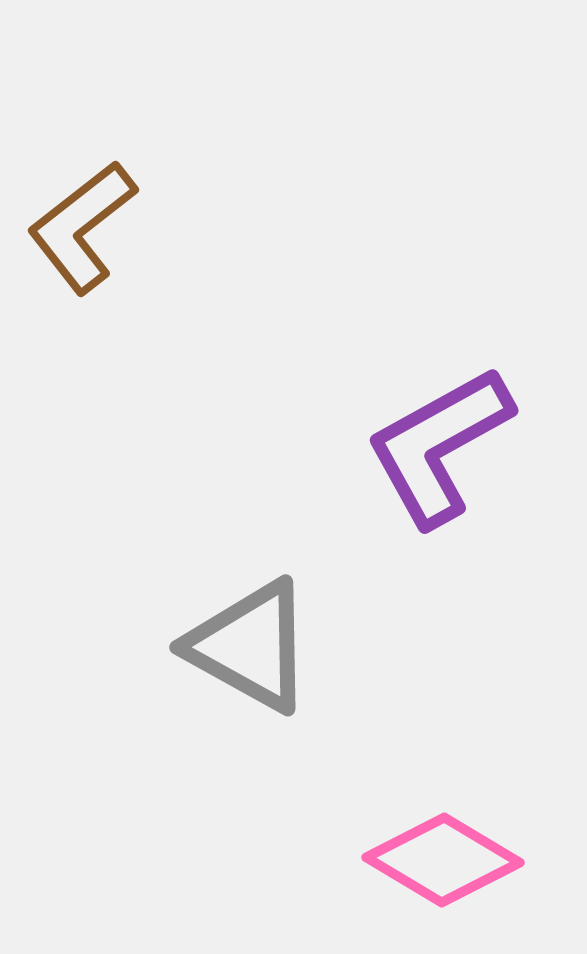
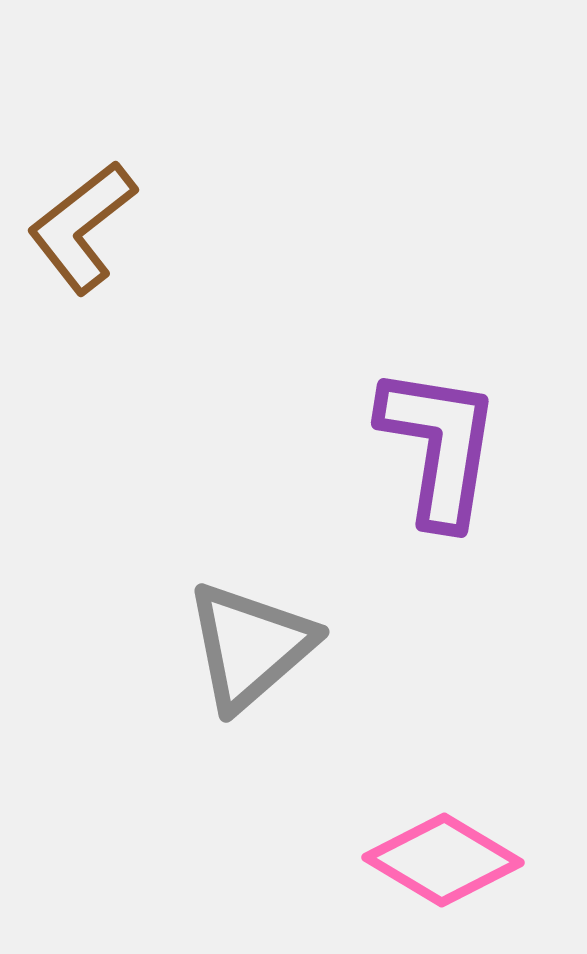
purple L-shape: rotated 128 degrees clockwise
gray triangle: rotated 50 degrees clockwise
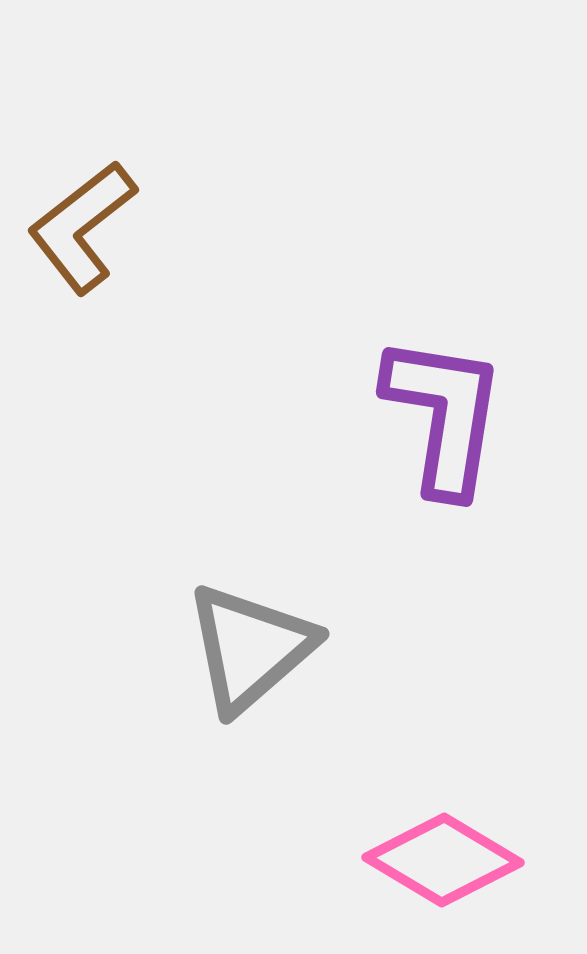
purple L-shape: moved 5 px right, 31 px up
gray triangle: moved 2 px down
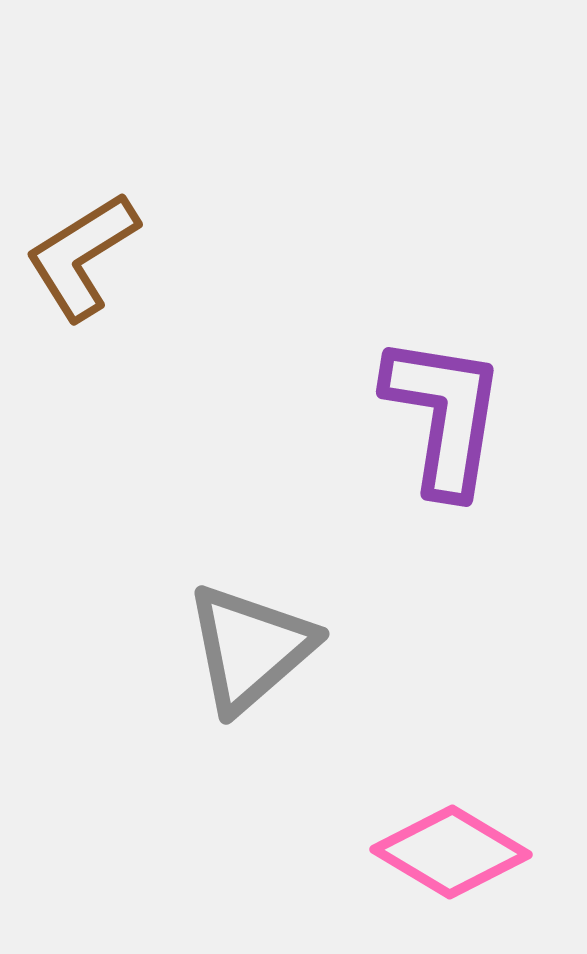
brown L-shape: moved 29 px down; rotated 6 degrees clockwise
pink diamond: moved 8 px right, 8 px up
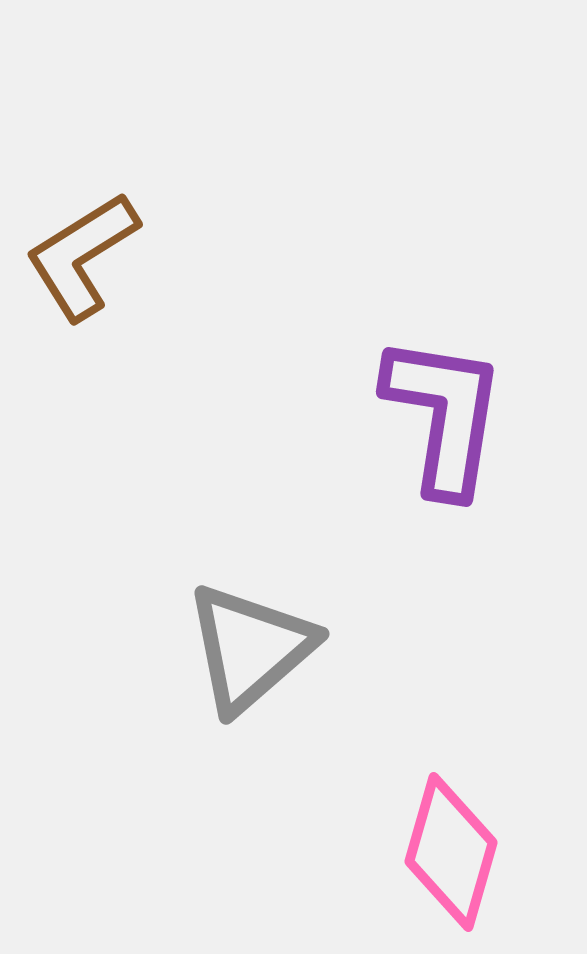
pink diamond: rotated 75 degrees clockwise
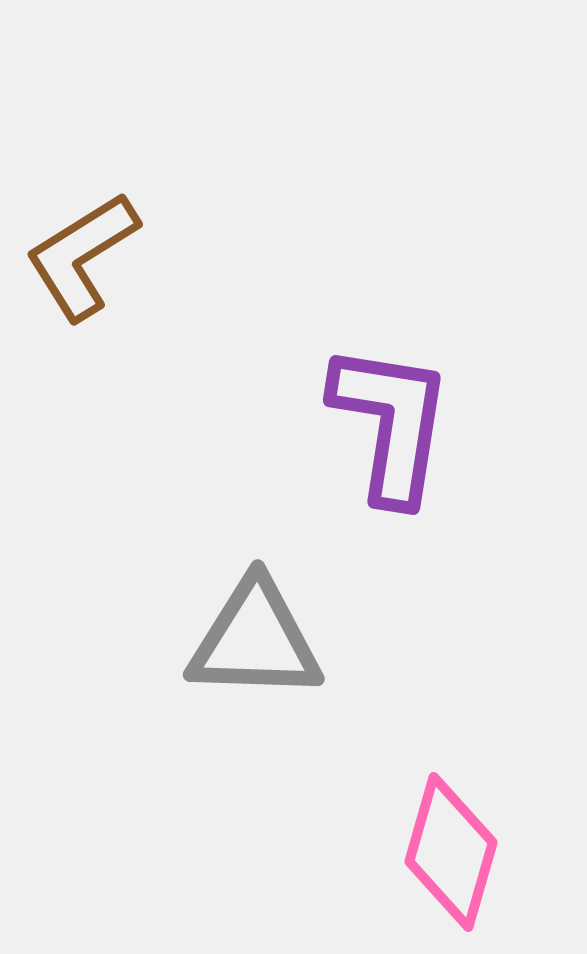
purple L-shape: moved 53 px left, 8 px down
gray triangle: moved 5 px right, 8 px up; rotated 43 degrees clockwise
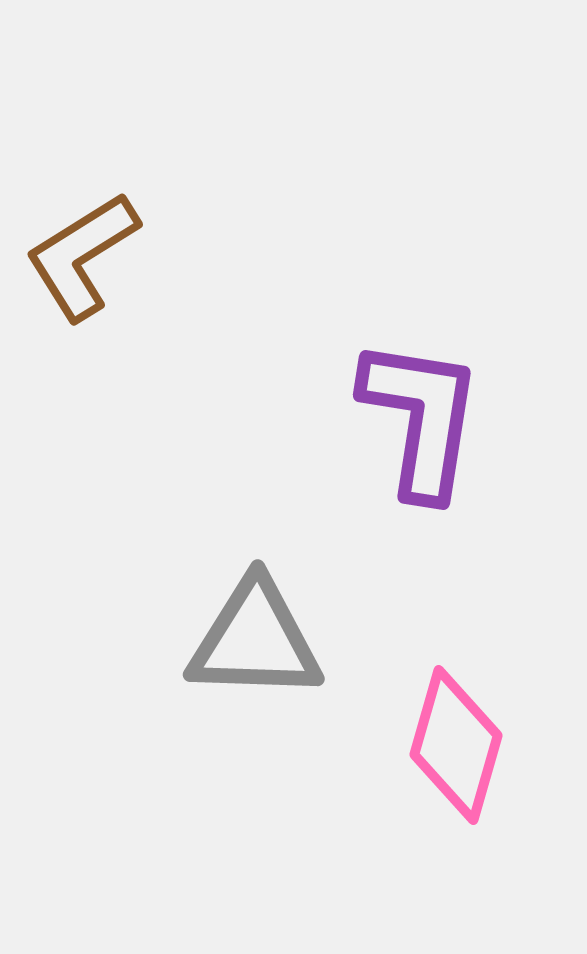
purple L-shape: moved 30 px right, 5 px up
pink diamond: moved 5 px right, 107 px up
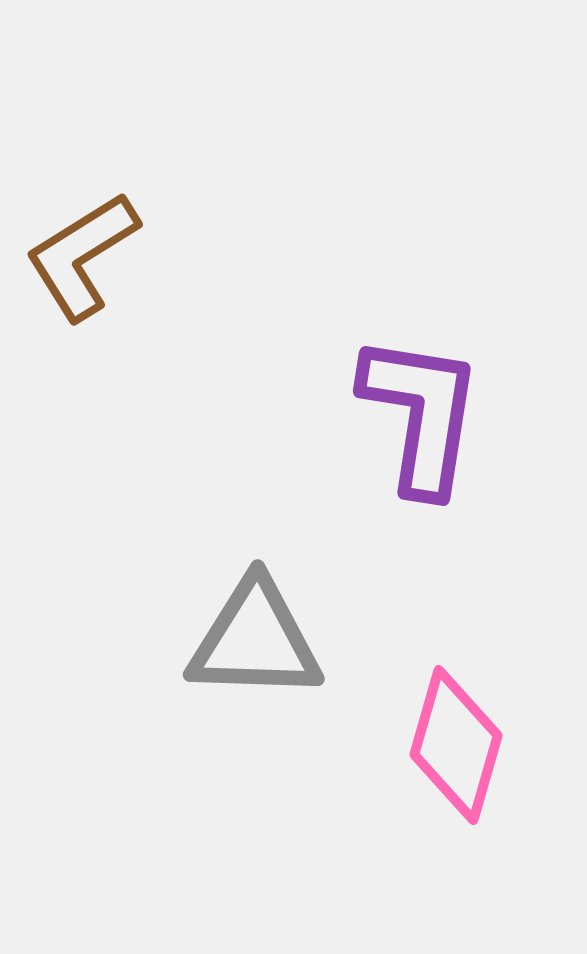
purple L-shape: moved 4 px up
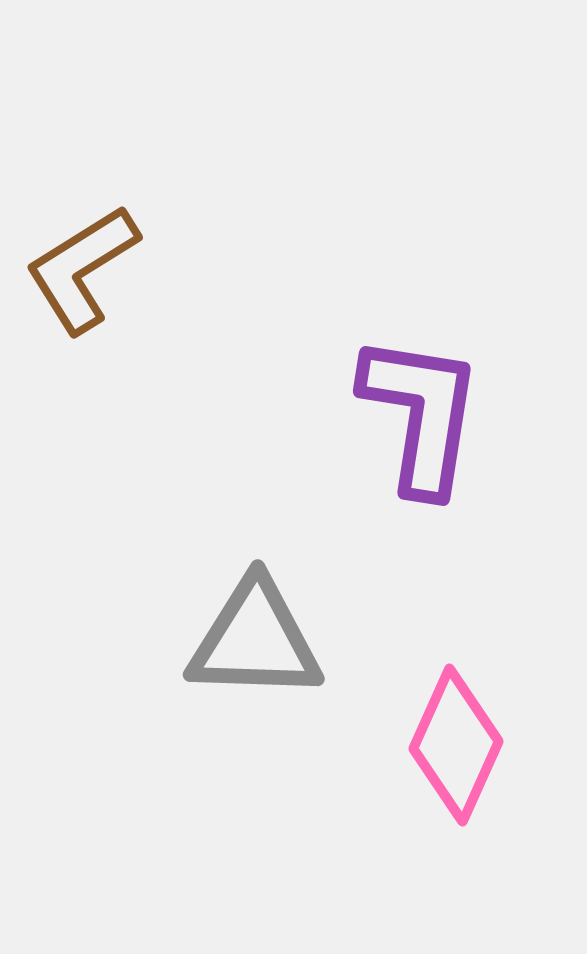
brown L-shape: moved 13 px down
pink diamond: rotated 8 degrees clockwise
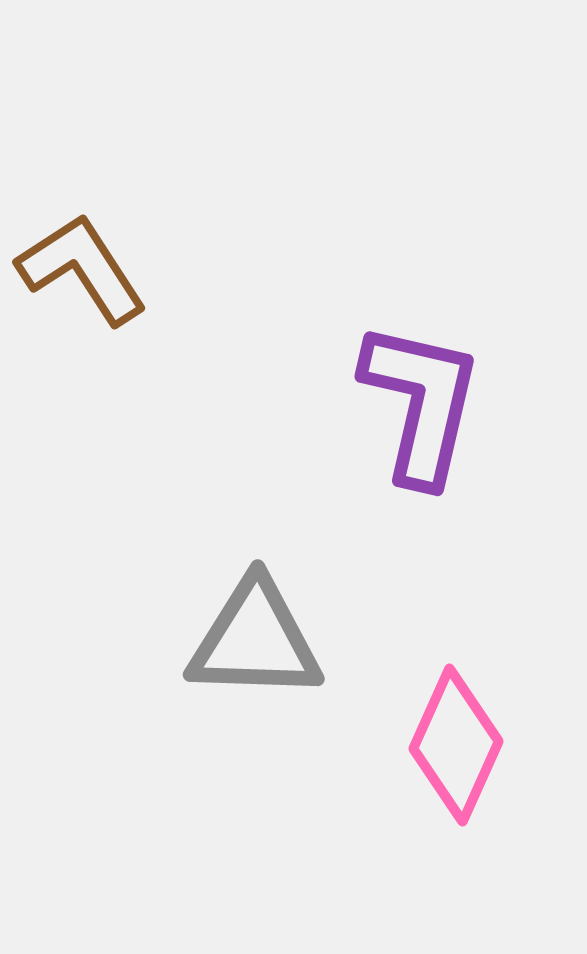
brown L-shape: rotated 89 degrees clockwise
purple L-shape: moved 11 px up; rotated 4 degrees clockwise
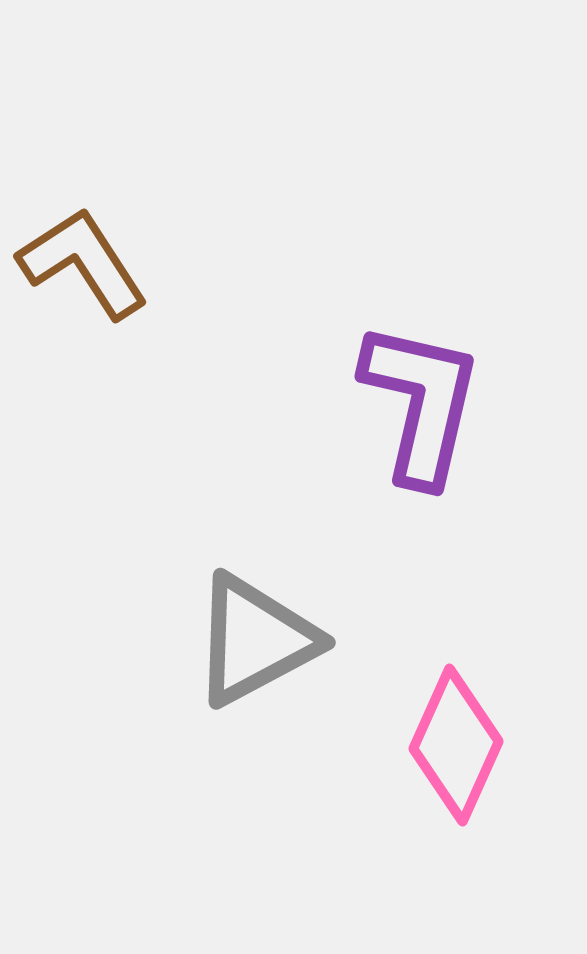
brown L-shape: moved 1 px right, 6 px up
gray triangle: rotated 30 degrees counterclockwise
